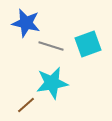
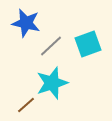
gray line: rotated 60 degrees counterclockwise
cyan star: rotated 8 degrees counterclockwise
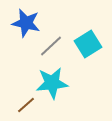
cyan square: rotated 12 degrees counterclockwise
cyan star: rotated 12 degrees clockwise
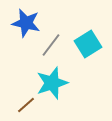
gray line: moved 1 px up; rotated 10 degrees counterclockwise
cyan star: rotated 12 degrees counterclockwise
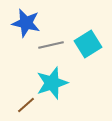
gray line: rotated 40 degrees clockwise
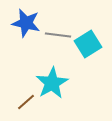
gray line: moved 7 px right, 10 px up; rotated 20 degrees clockwise
cyan star: rotated 12 degrees counterclockwise
brown line: moved 3 px up
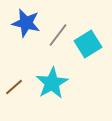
gray line: rotated 60 degrees counterclockwise
brown line: moved 12 px left, 15 px up
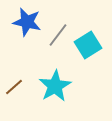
blue star: moved 1 px right, 1 px up
cyan square: moved 1 px down
cyan star: moved 3 px right, 3 px down
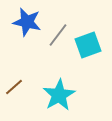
cyan square: rotated 12 degrees clockwise
cyan star: moved 4 px right, 9 px down
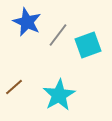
blue star: rotated 12 degrees clockwise
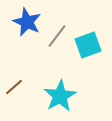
gray line: moved 1 px left, 1 px down
cyan star: moved 1 px right, 1 px down
